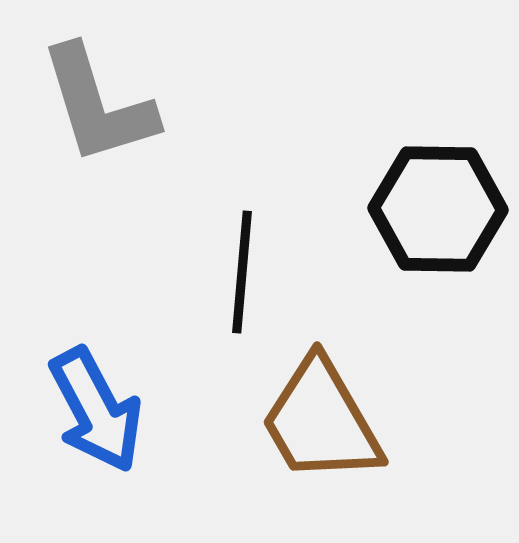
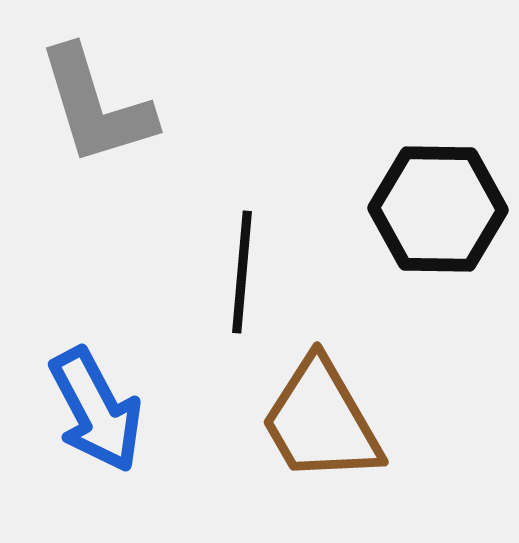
gray L-shape: moved 2 px left, 1 px down
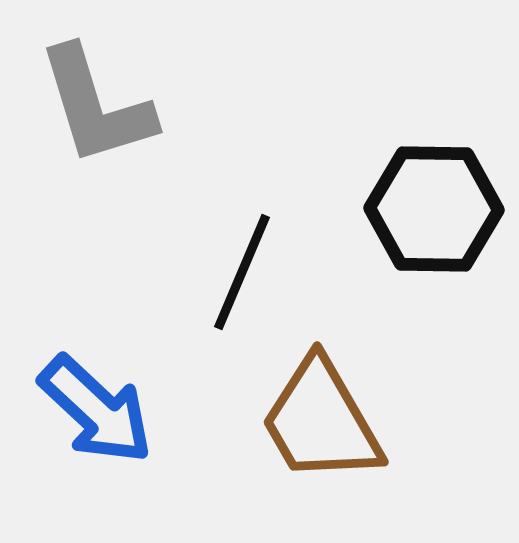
black hexagon: moved 4 px left
black line: rotated 18 degrees clockwise
blue arrow: rotated 19 degrees counterclockwise
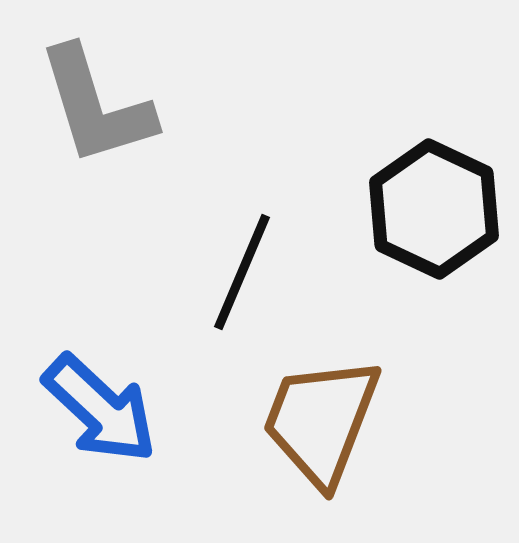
black hexagon: rotated 24 degrees clockwise
blue arrow: moved 4 px right, 1 px up
brown trapezoid: rotated 51 degrees clockwise
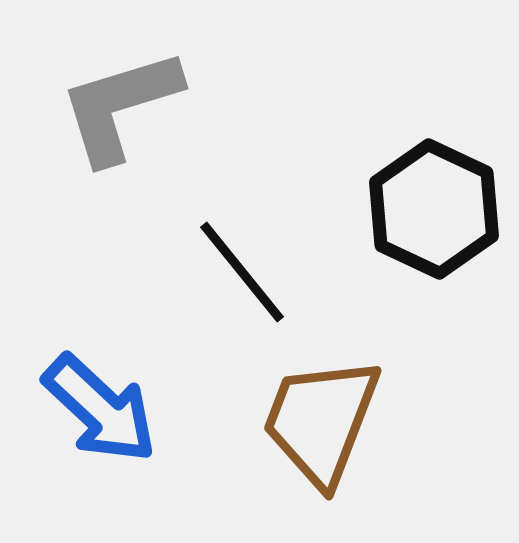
gray L-shape: moved 24 px right; rotated 90 degrees clockwise
black line: rotated 62 degrees counterclockwise
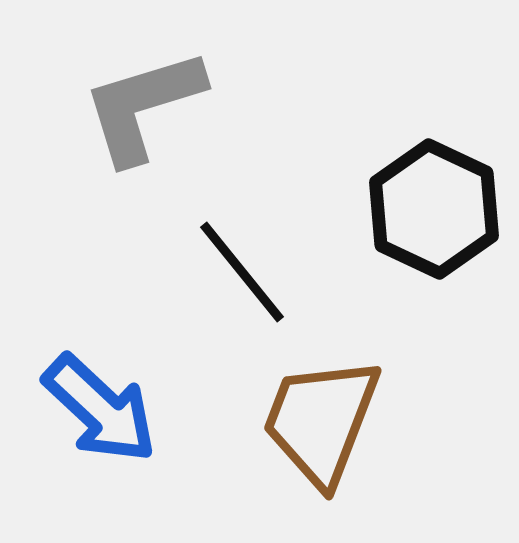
gray L-shape: moved 23 px right
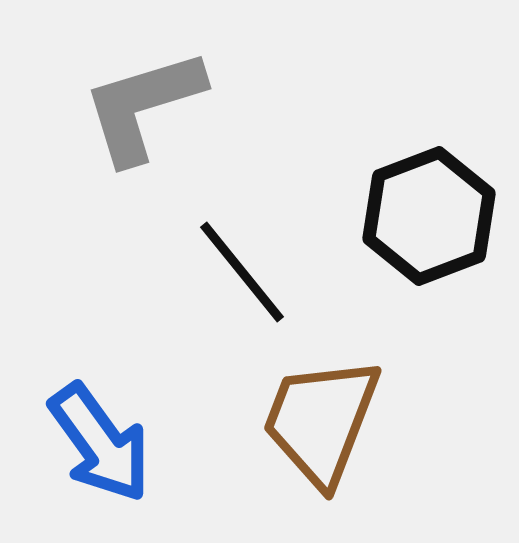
black hexagon: moved 5 px left, 7 px down; rotated 14 degrees clockwise
blue arrow: moved 34 px down; rotated 11 degrees clockwise
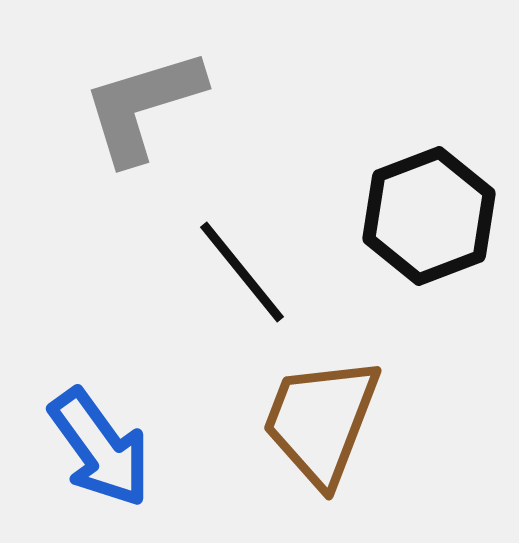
blue arrow: moved 5 px down
